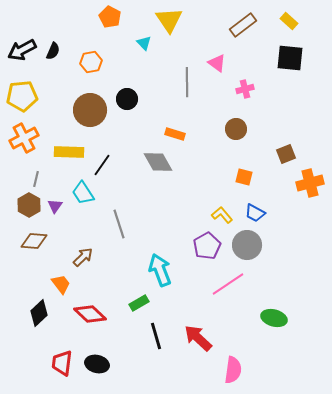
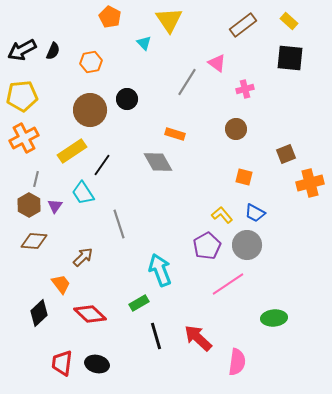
gray line at (187, 82): rotated 32 degrees clockwise
yellow rectangle at (69, 152): moved 3 px right, 1 px up; rotated 36 degrees counterclockwise
green ellipse at (274, 318): rotated 20 degrees counterclockwise
pink semicircle at (233, 370): moved 4 px right, 8 px up
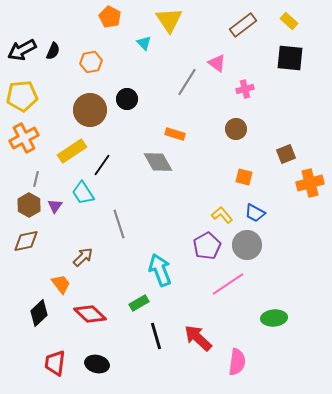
brown diamond at (34, 241): moved 8 px left; rotated 16 degrees counterclockwise
red trapezoid at (62, 363): moved 7 px left
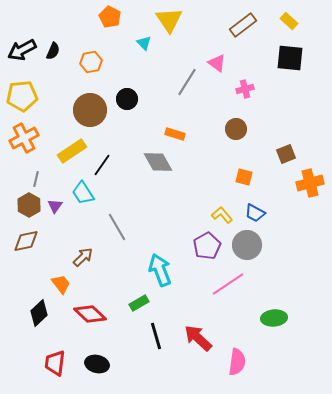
gray line at (119, 224): moved 2 px left, 3 px down; rotated 12 degrees counterclockwise
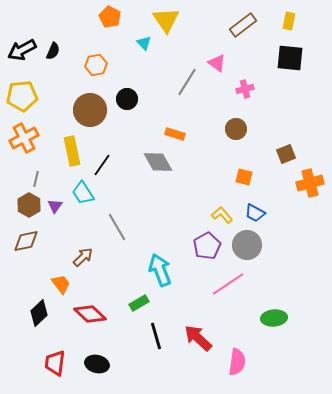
yellow triangle at (169, 20): moved 3 px left
yellow rectangle at (289, 21): rotated 60 degrees clockwise
orange hexagon at (91, 62): moved 5 px right, 3 px down
yellow rectangle at (72, 151): rotated 68 degrees counterclockwise
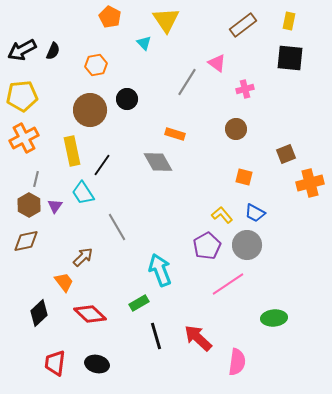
orange trapezoid at (61, 284): moved 3 px right, 2 px up
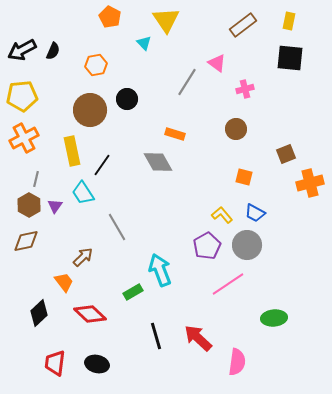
green rectangle at (139, 303): moved 6 px left, 11 px up
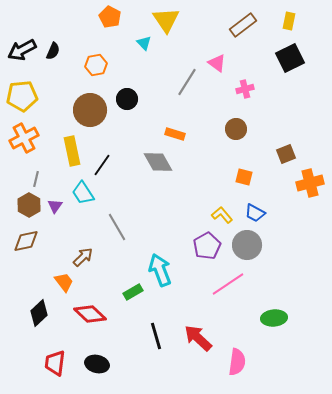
black square at (290, 58): rotated 32 degrees counterclockwise
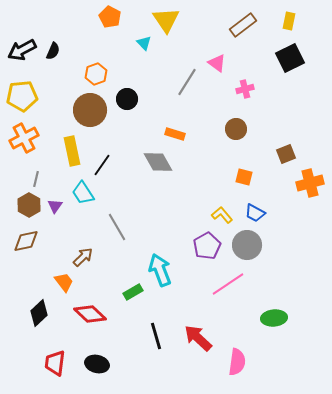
orange hexagon at (96, 65): moved 9 px down; rotated 10 degrees counterclockwise
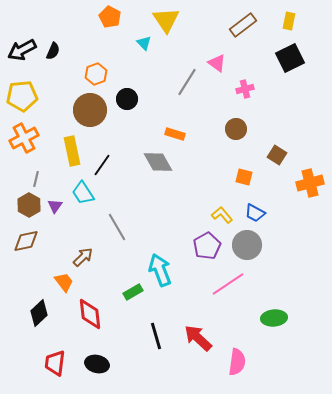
brown square at (286, 154): moved 9 px left, 1 px down; rotated 36 degrees counterclockwise
red diamond at (90, 314): rotated 40 degrees clockwise
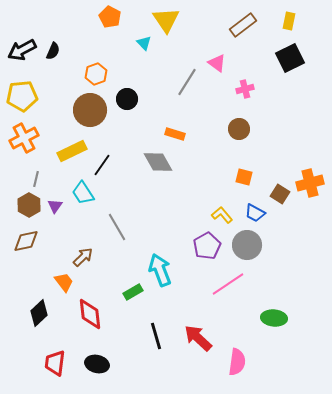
brown circle at (236, 129): moved 3 px right
yellow rectangle at (72, 151): rotated 76 degrees clockwise
brown square at (277, 155): moved 3 px right, 39 px down
green ellipse at (274, 318): rotated 10 degrees clockwise
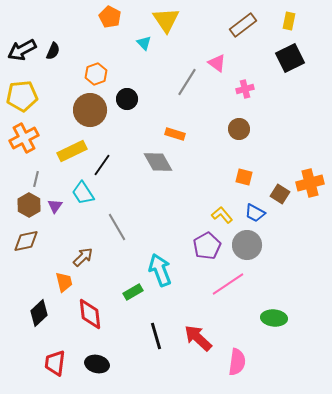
orange trapezoid at (64, 282): rotated 25 degrees clockwise
